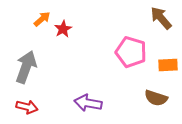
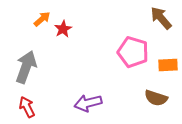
pink pentagon: moved 2 px right
purple arrow: rotated 24 degrees counterclockwise
red arrow: rotated 130 degrees counterclockwise
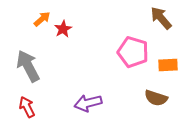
gray arrow: moved 2 px right, 1 px up; rotated 48 degrees counterclockwise
